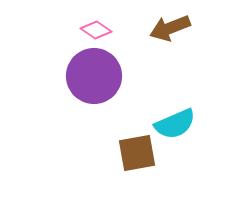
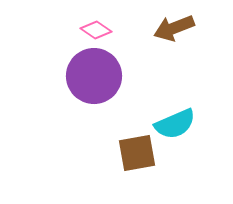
brown arrow: moved 4 px right
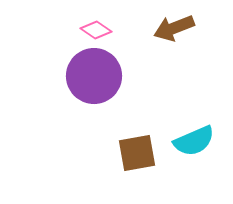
cyan semicircle: moved 19 px right, 17 px down
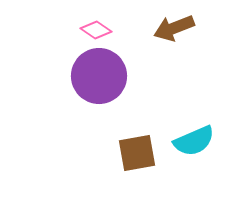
purple circle: moved 5 px right
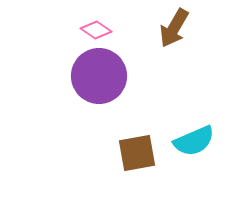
brown arrow: rotated 39 degrees counterclockwise
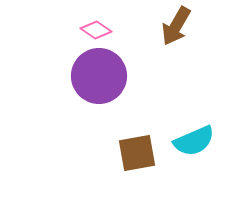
brown arrow: moved 2 px right, 2 px up
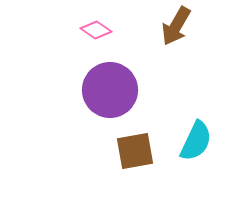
purple circle: moved 11 px right, 14 px down
cyan semicircle: moved 2 px right; rotated 42 degrees counterclockwise
brown square: moved 2 px left, 2 px up
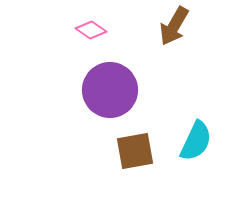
brown arrow: moved 2 px left
pink diamond: moved 5 px left
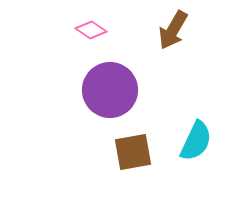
brown arrow: moved 1 px left, 4 px down
brown square: moved 2 px left, 1 px down
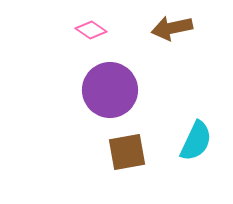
brown arrow: moved 1 px left, 2 px up; rotated 48 degrees clockwise
brown square: moved 6 px left
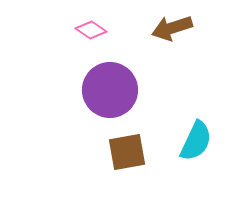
brown arrow: rotated 6 degrees counterclockwise
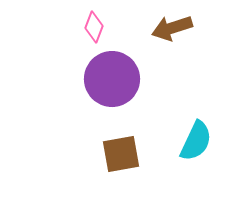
pink diamond: moved 3 px right, 3 px up; rotated 76 degrees clockwise
purple circle: moved 2 px right, 11 px up
brown square: moved 6 px left, 2 px down
